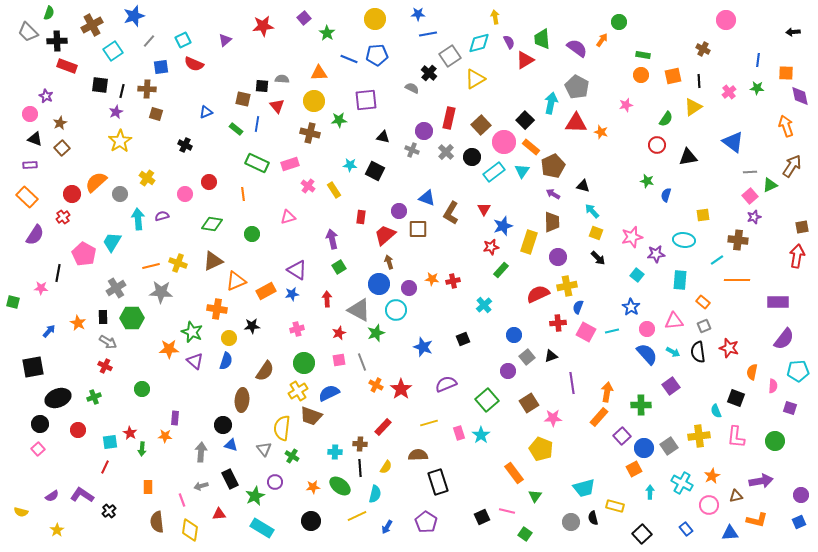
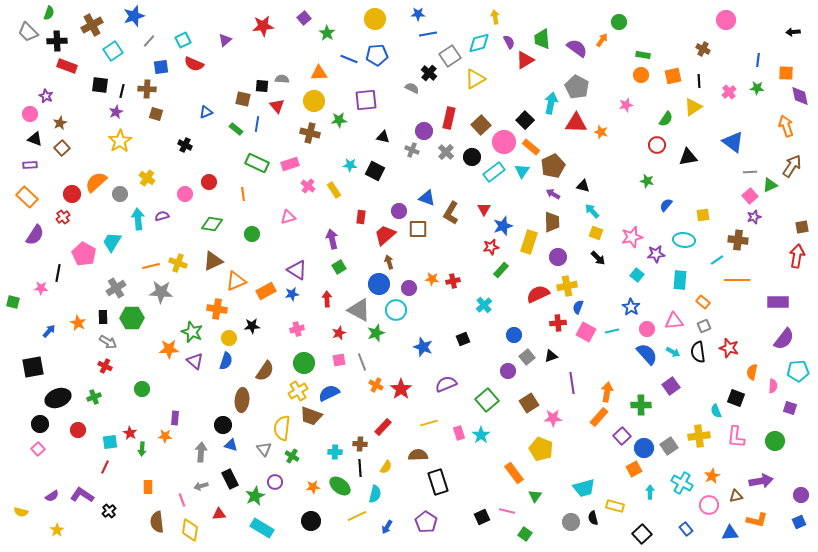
blue semicircle at (666, 195): moved 10 px down; rotated 24 degrees clockwise
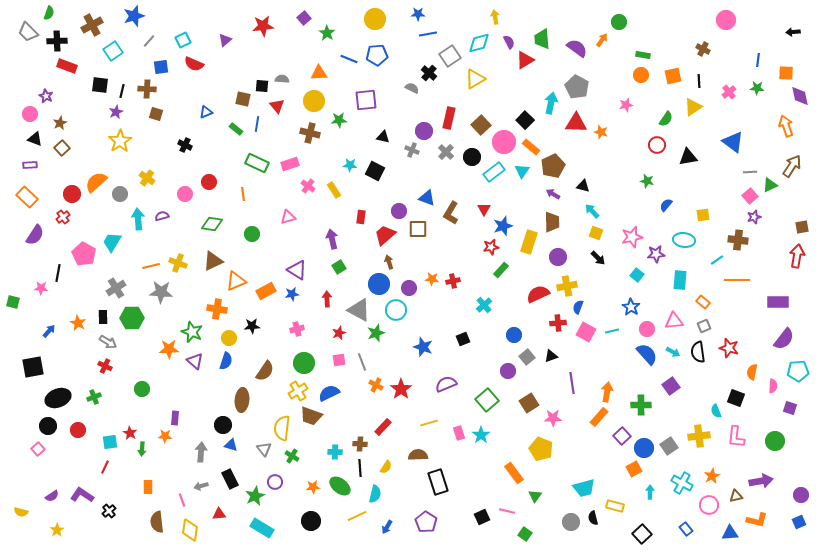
black circle at (40, 424): moved 8 px right, 2 px down
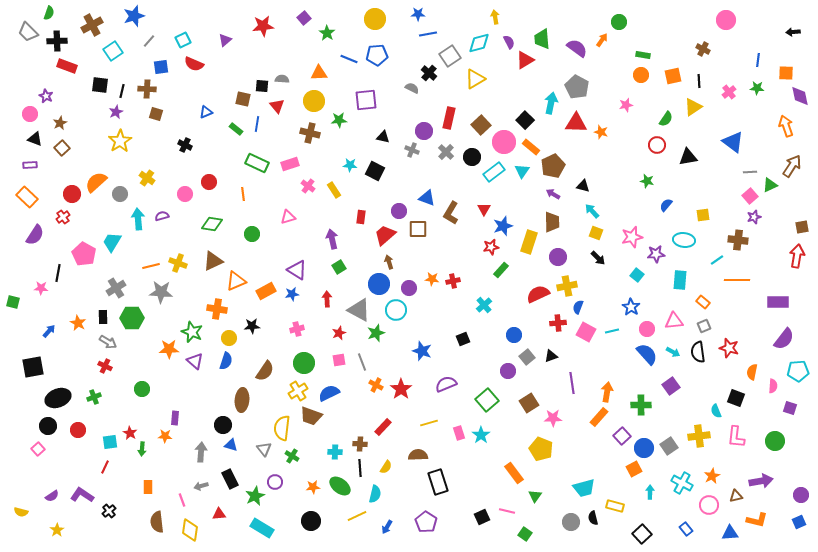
blue star at (423, 347): moved 1 px left, 4 px down
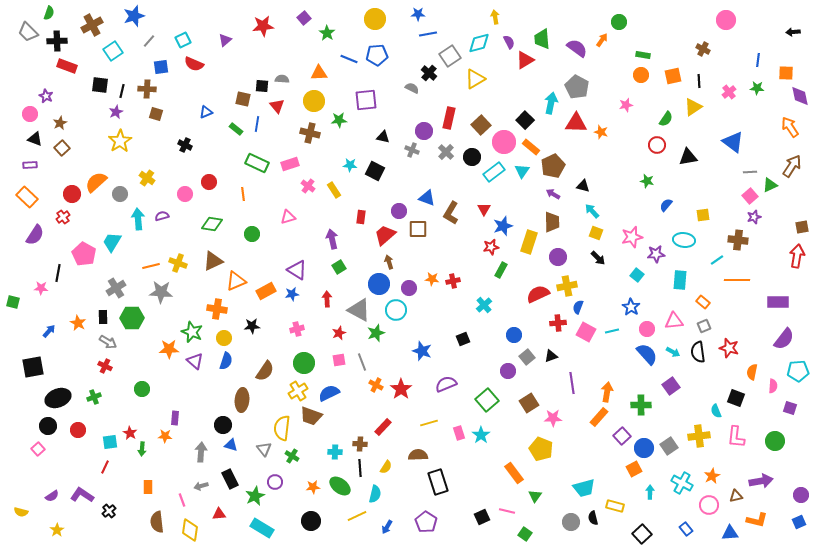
orange arrow at (786, 126): moved 4 px right, 1 px down; rotated 15 degrees counterclockwise
green rectangle at (501, 270): rotated 14 degrees counterclockwise
yellow circle at (229, 338): moved 5 px left
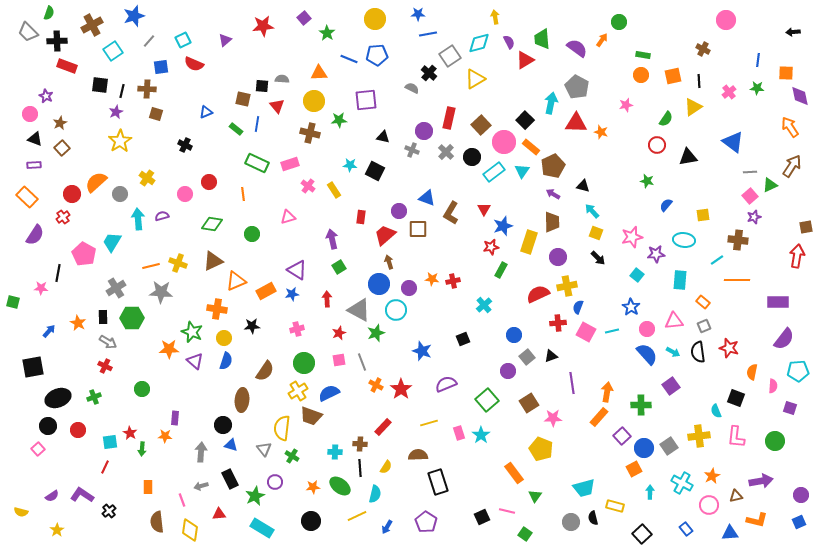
purple rectangle at (30, 165): moved 4 px right
brown square at (802, 227): moved 4 px right
